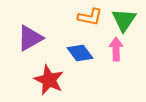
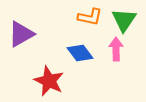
purple triangle: moved 9 px left, 4 px up
red star: moved 1 px down
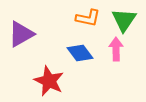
orange L-shape: moved 2 px left, 1 px down
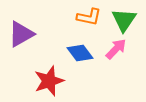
orange L-shape: moved 1 px right, 1 px up
pink arrow: rotated 45 degrees clockwise
red star: rotated 28 degrees clockwise
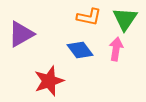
green triangle: moved 1 px right, 1 px up
pink arrow: rotated 35 degrees counterclockwise
blue diamond: moved 3 px up
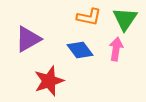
purple triangle: moved 7 px right, 5 px down
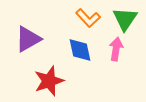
orange L-shape: moved 1 px left, 1 px down; rotated 35 degrees clockwise
blue diamond: rotated 24 degrees clockwise
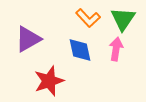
green triangle: moved 2 px left
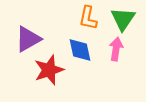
orange L-shape: rotated 55 degrees clockwise
red star: moved 11 px up
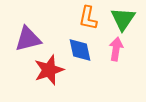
purple triangle: rotated 16 degrees clockwise
